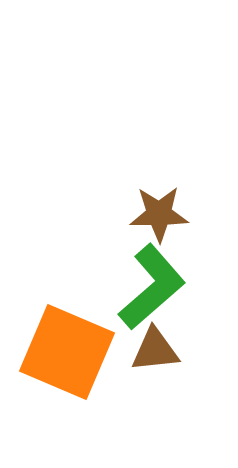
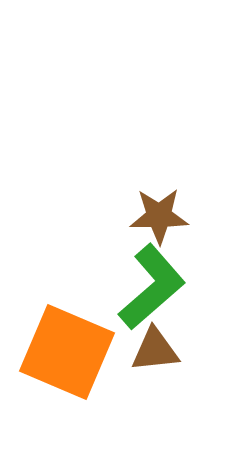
brown star: moved 2 px down
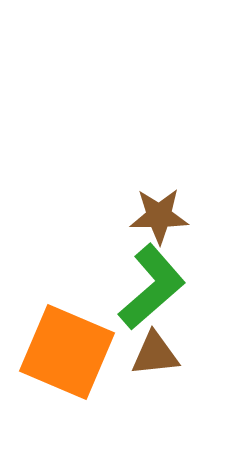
brown triangle: moved 4 px down
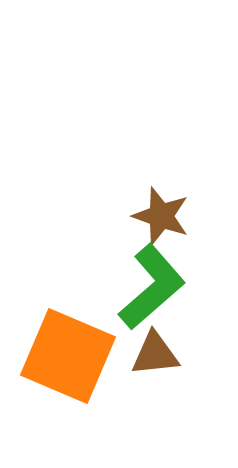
brown star: moved 2 px right; rotated 20 degrees clockwise
orange square: moved 1 px right, 4 px down
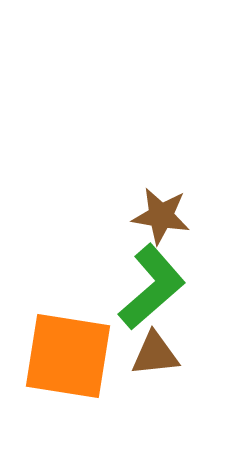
brown star: rotated 10 degrees counterclockwise
orange square: rotated 14 degrees counterclockwise
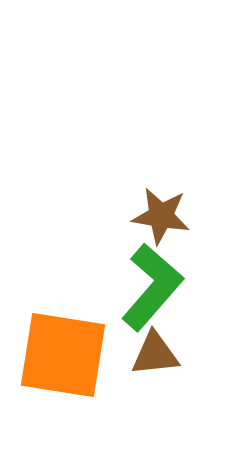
green L-shape: rotated 8 degrees counterclockwise
orange square: moved 5 px left, 1 px up
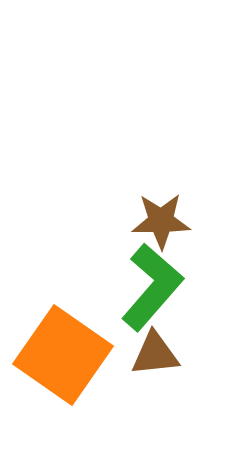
brown star: moved 5 px down; rotated 10 degrees counterclockwise
orange square: rotated 26 degrees clockwise
